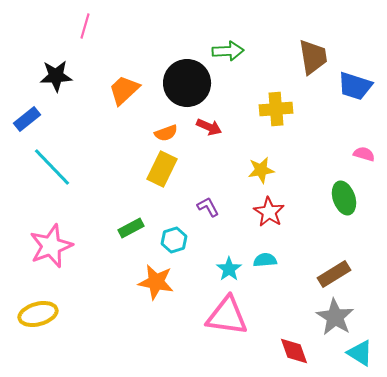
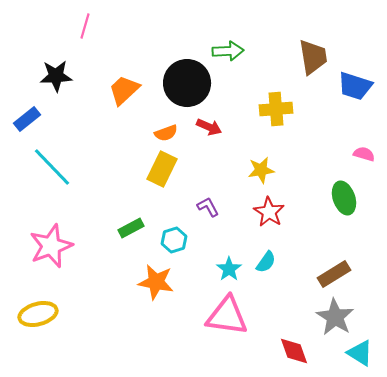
cyan semicircle: moved 1 px right, 2 px down; rotated 130 degrees clockwise
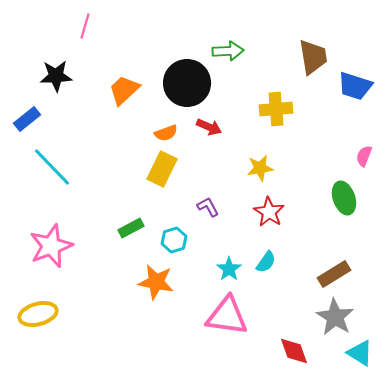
pink semicircle: moved 2 px down; rotated 85 degrees counterclockwise
yellow star: moved 1 px left, 2 px up
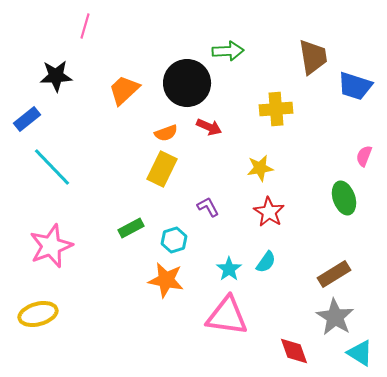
orange star: moved 10 px right, 2 px up
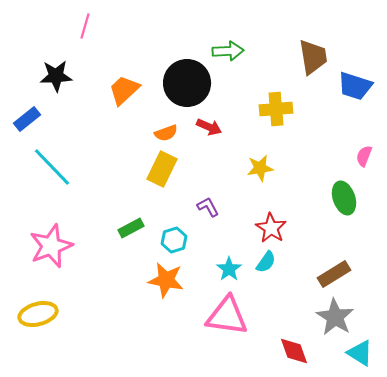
red star: moved 2 px right, 16 px down
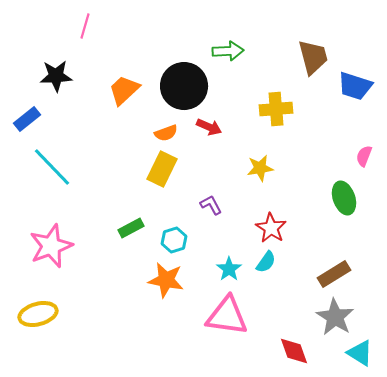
brown trapezoid: rotated 6 degrees counterclockwise
black circle: moved 3 px left, 3 px down
purple L-shape: moved 3 px right, 2 px up
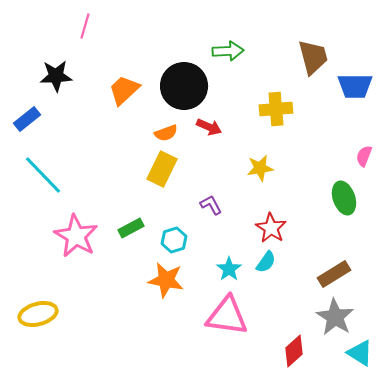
blue trapezoid: rotated 18 degrees counterclockwise
cyan line: moved 9 px left, 8 px down
pink star: moved 25 px right, 10 px up; rotated 21 degrees counterclockwise
red diamond: rotated 68 degrees clockwise
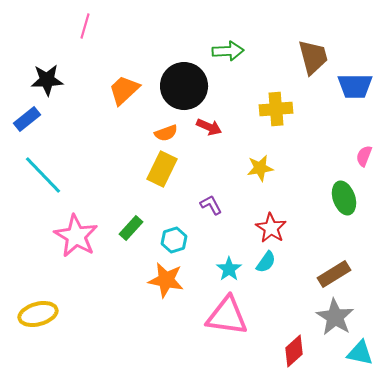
black star: moved 9 px left, 4 px down
green rectangle: rotated 20 degrees counterclockwise
cyan triangle: rotated 20 degrees counterclockwise
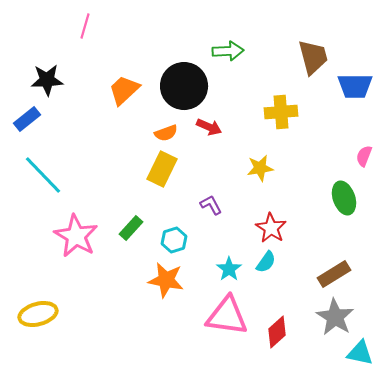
yellow cross: moved 5 px right, 3 px down
red diamond: moved 17 px left, 19 px up
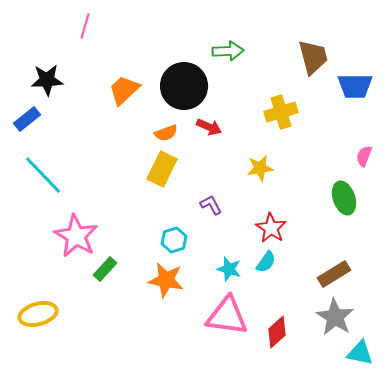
yellow cross: rotated 12 degrees counterclockwise
green rectangle: moved 26 px left, 41 px down
cyan star: rotated 20 degrees counterclockwise
